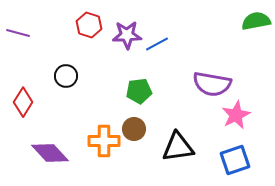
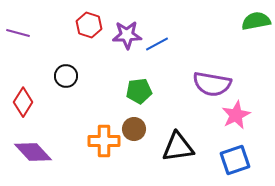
purple diamond: moved 17 px left, 1 px up
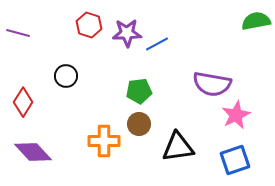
purple star: moved 2 px up
brown circle: moved 5 px right, 5 px up
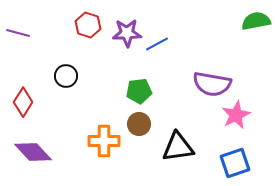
red hexagon: moved 1 px left
blue square: moved 3 px down
